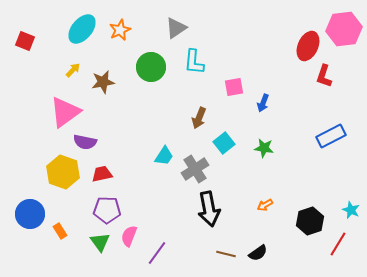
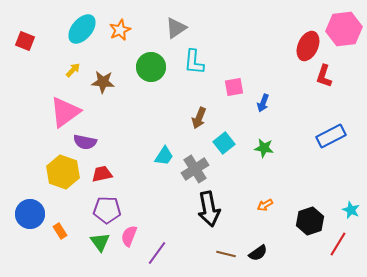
brown star: rotated 15 degrees clockwise
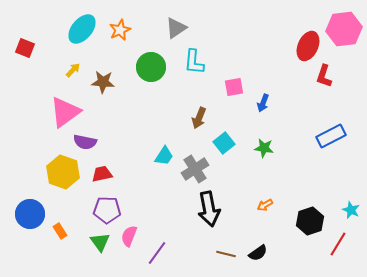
red square: moved 7 px down
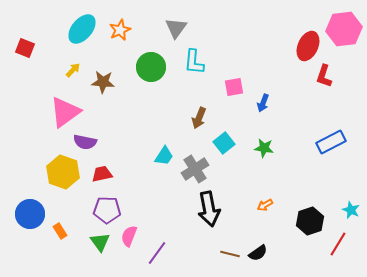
gray triangle: rotated 20 degrees counterclockwise
blue rectangle: moved 6 px down
brown line: moved 4 px right
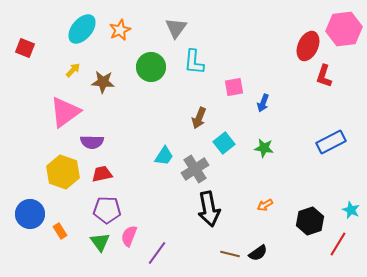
purple semicircle: moved 7 px right; rotated 10 degrees counterclockwise
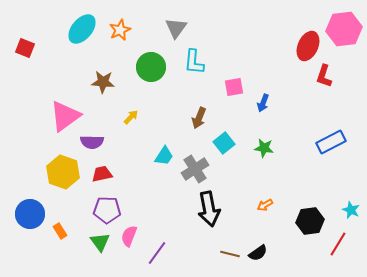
yellow arrow: moved 58 px right, 47 px down
pink triangle: moved 4 px down
black hexagon: rotated 12 degrees clockwise
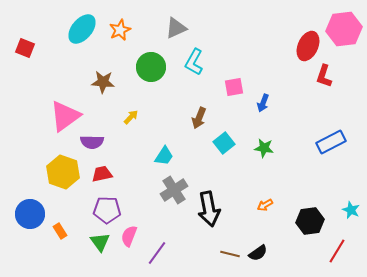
gray triangle: rotated 30 degrees clockwise
cyan L-shape: rotated 24 degrees clockwise
gray cross: moved 21 px left, 21 px down
red line: moved 1 px left, 7 px down
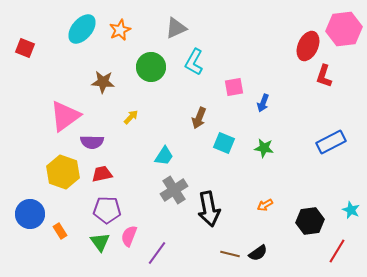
cyan square: rotated 30 degrees counterclockwise
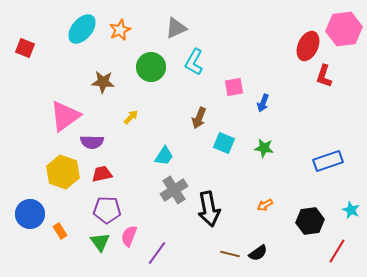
blue rectangle: moved 3 px left, 19 px down; rotated 8 degrees clockwise
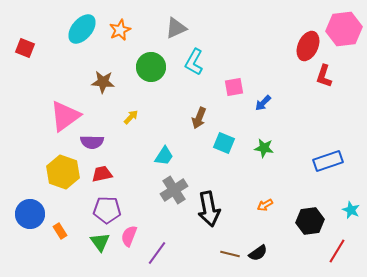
blue arrow: rotated 24 degrees clockwise
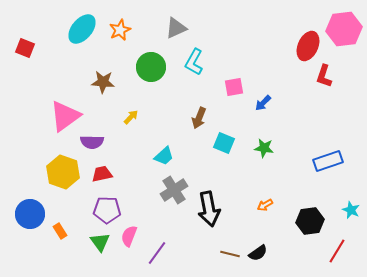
cyan trapezoid: rotated 15 degrees clockwise
